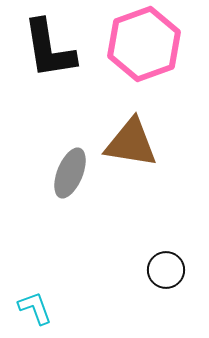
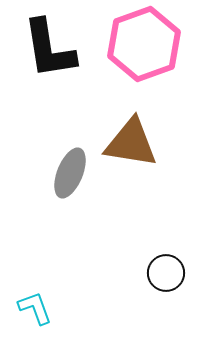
black circle: moved 3 px down
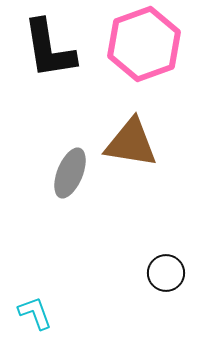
cyan L-shape: moved 5 px down
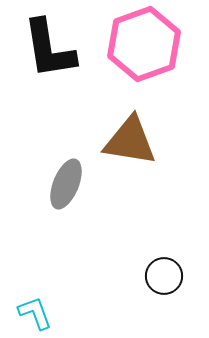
brown triangle: moved 1 px left, 2 px up
gray ellipse: moved 4 px left, 11 px down
black circle: moved 2 px left, 3 px down
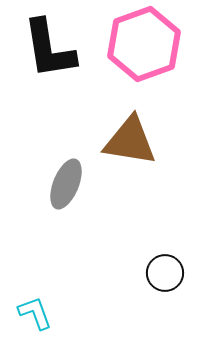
black circle: moved 1 px right, 3 px up
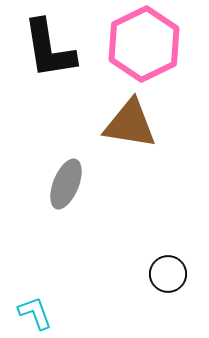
pink hexagon: rotated 6 degrees counterclockwise
brown triangle: moved 17 px up
black circle: moved 3 px right, 1 px down
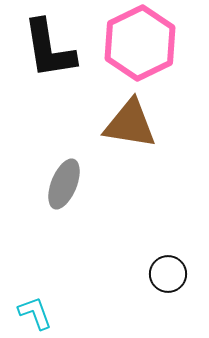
pink hexagon: moved 4 px left, 1 px up
gray ellipse: moved 2 px left
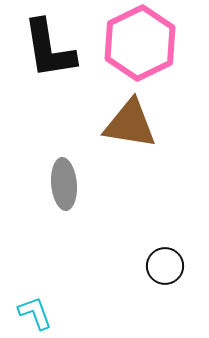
gray ellipse: rotated 27 degrees counterclockwise
black circle: moved 3 px left, 8 px up
